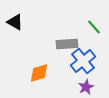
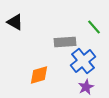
gray rectangle: moved 2 px left, 2 px up
orange diamond: moved 2 px down
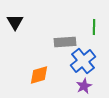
black triangle: rotated 30 degrees clockwise
green line: rotated 42 degrees clockwise
purple star: moved 2 px left, 1 px up
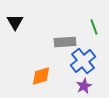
green line: rotated 21 degrees counterclockwise
orange diamond: moved 2 px right, 1 px down
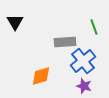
purple star: rotated 28 degrees counterclockwise
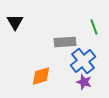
purple star: moved 4 px up
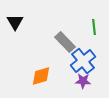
green line: rotated 14 degrees clockwise
gray rectangle: rotated 50 degrees clockwise
purple star: moved 1 px left, 1 px up; rotated 14 degrees counterclockwise
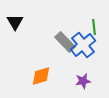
blue cross: moved 16 px up
purple star: rotated 14 degrees counterclockwise
